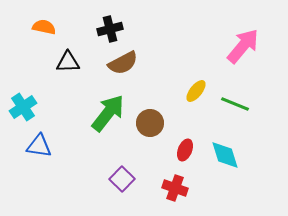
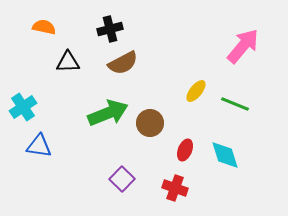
green arrow: rotated 30 degrees clockwise
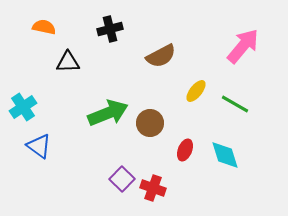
brown semicircle: moved 38 px right, 7 px up
green line: rotated 8 degrees clockwise
blue triangle: rotated 28 degrees clockwise
red cross: moved 22 px left
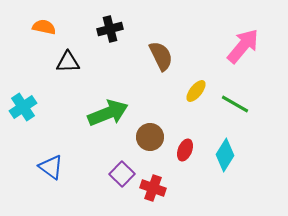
brown semicircle: rotated 88 degrees counterclockwise
brown circle: moved 14 px down
blue triangle: moved 12 px right, 21 px down
cyan diamond: rotated 48 degrees clockwise
purple square: moved 5 px up
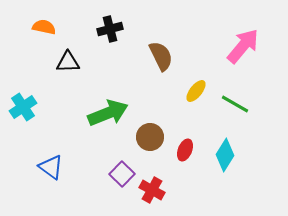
red cross: moved 1 px left, 2 px down; rotated 10 degrees clockwise
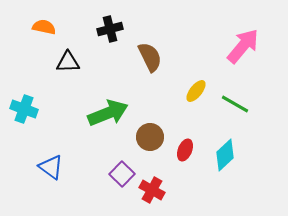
brown semicircle: moved 11 px left, 1 px down
cyan cross: moved 1 px right, 2 px down; rotated 36 degrees counterclockwise
cyan diamond: rotated 16 degrees clockwise
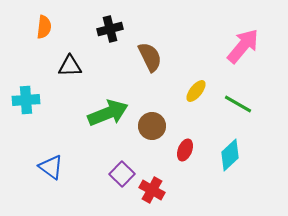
orange semicircle: rotated 85 degrees clockwise
black triangle: moved 2 px right, 4 px down
green line: moved 3 px right
cyan cross: moved 2 px right, 9 px up; rotated 24 degrees counterclockwise
brown circle: moved 2 px right, 11 px up
cyan diamond: moved 5 px right
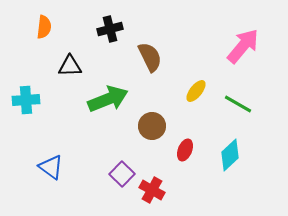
green arrow: moved 14 px up
